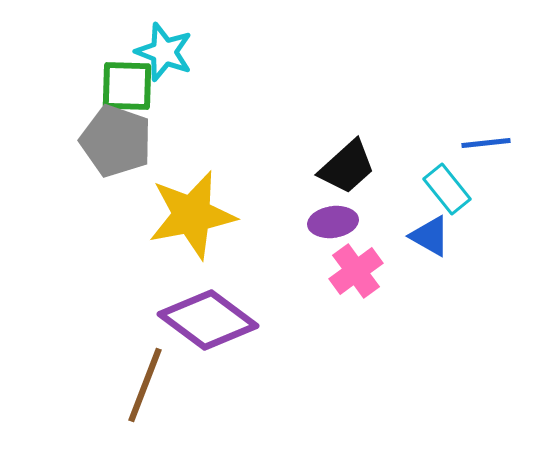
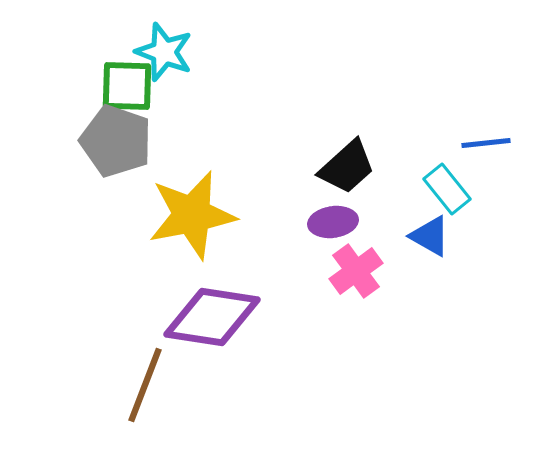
purple diamond: moved 4 px right, 3 px up; rotated 28 degrees counterclockwise
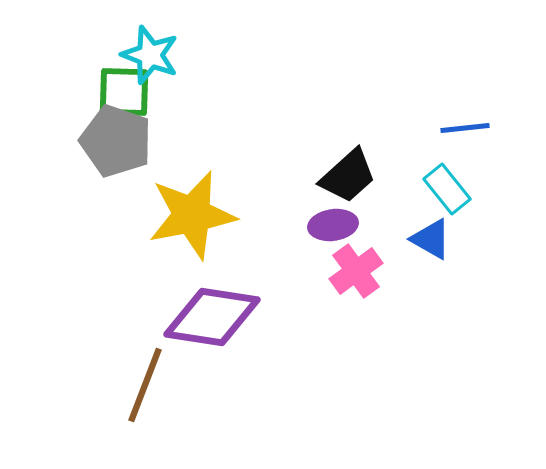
cyan star: moved 14 px left, 3 px down
green square: moved 3 px left, 6 px down
blue line: moved 21 px left, 15 px up
black trapezoid: moved 1 px right, 9 px down
purple ellipse: moved 3 px down
blue triangle: moved 1 px right, 3 px down
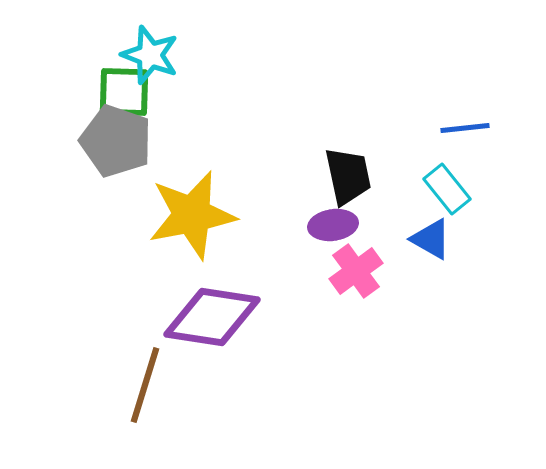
black trapezoid: rotated 60 degrees counterclockwise
brown line: rotated 4 degrees counterclockwise
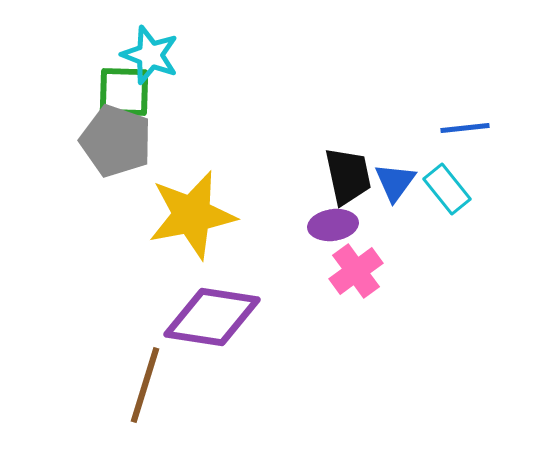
blue triangle: moved 36 px left, 57 px up; rotated 36 degrees clockwise
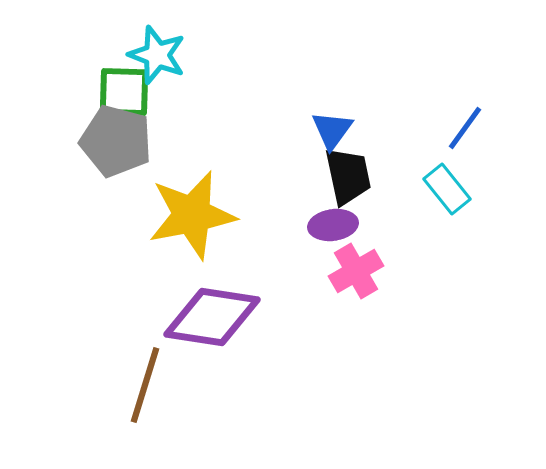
cyan star: moved 7 px right
blue line: rotated 48 degrees counterclockwise
gray pentagon: rotated 4 degrees counterclockwise
blue triangle: moved 63 px left, 52 px up
pink cross: rotated 6 degrees clockwise
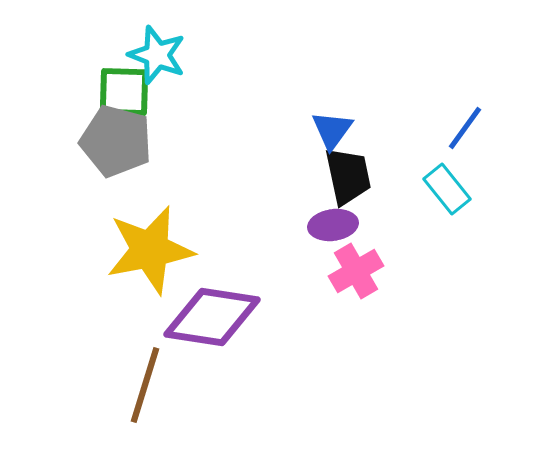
yellow star: moved 42 px left, 35 px down
